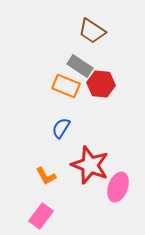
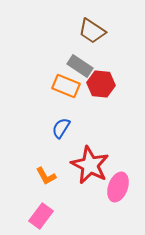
red star: rotated 6 degrees clockwise
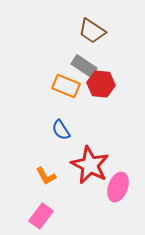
gray rectangle: moved 4 px right
blue semicircle: moved 2 px down; rotated 65 degrees counterclockwise
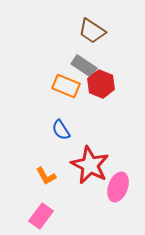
red hexagon: rotated 16 degrees clockwise
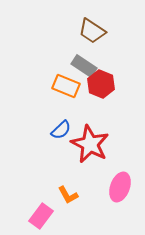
blue semicircle: rotated 100 degrees counterclockwise
red star: moved 21 px up
orange L-shape: moved 22 px right, 19 px down
pink ellipse: moved 2 px right
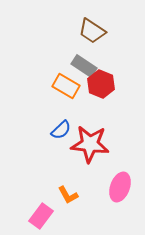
orange rectangle: rotated 8 degrees clockwise
red star: rotated 21 degrees counterclockwise
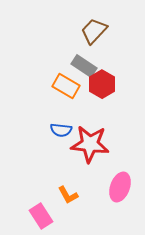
brown trapezoid: moved 2 px right; rotated 100 degrees clockwise
red hexagon: moved 1 px right; rotated 8 degrees clockwise
blue semicircle: rotated 50 degrees clockwise
pink rectangle: rotated 70 degrees counterclockwise
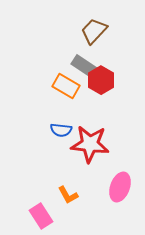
red hexagon: moved 1 px left, 4 px up
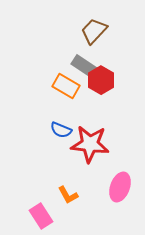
blue semicircle: rotated 15 degrees clockwise
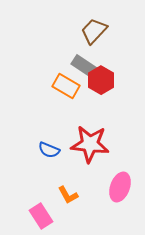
blue semicircle: moved 12 px left, 20 px down
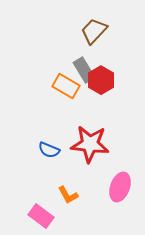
gray rectangle: moved 4 px down; rotated 25 degrees clockwise
pink rectangle: rotated 20 degrees counterclockwise
